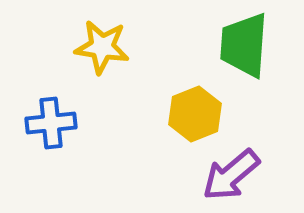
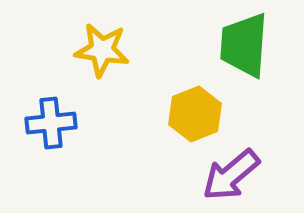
yellow star: moved 3 px down
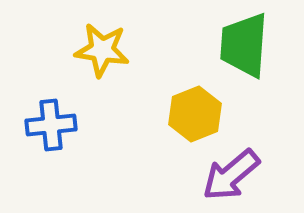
blue cross: moved 2 px down
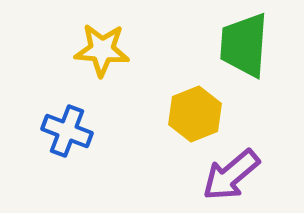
yellow star: rotated 4 degrees counterclockwise
blue cross: moved 16 px right, 6 px down; rotated 27 degrees clockwise
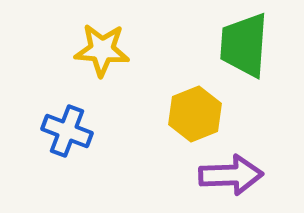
purple arrow: rotated 142 degrees counterclockwise
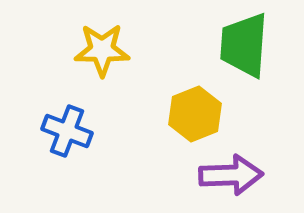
yellow star: rotated 4 degrees counterclockwise
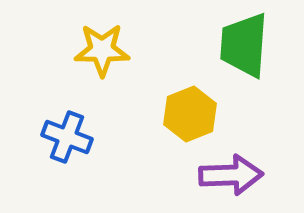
yellow hexagon: moved 5 px left
blue cross: moved 6 px down
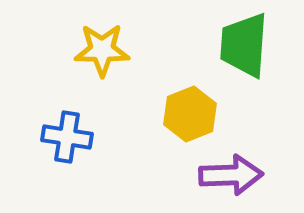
blue cross: rotated 12 degrees counterclockwise
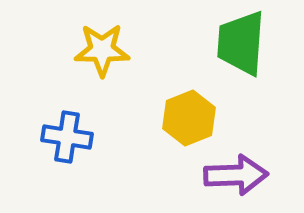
green trapezoid: moved 3 px left, 2 px up
yellow hexagon: moved 1 px left, 4 px down
purple arrow: moved 5 px right
